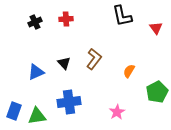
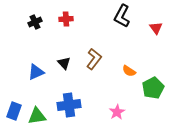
black L-shape: rotated 40 degrees clockwise
orange semicircle: rotated 88 degrees counterclockwise
green pentagon: moved 4 px left, 4 px up
blue cross: moved 3 px down
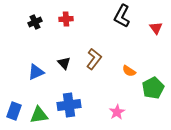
green triangle: moved 2 px right, 1 px up
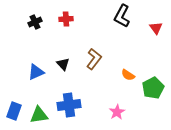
black triangle: moved 1 px left, 1 px down
orange semicircle: moved 1 px left, 4 px down
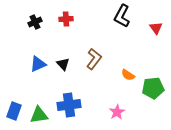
blue triangle: moved 2 px right, 8 px up
green pentagon: rotated 20 degrees clockwise
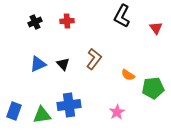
red cross: moved 1 px right, 2 px down
green triangle: moved 3 px right
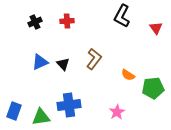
blue triangle: moved 2 px right, 2 px up
green triangle: moved 1 px left, 2 px down
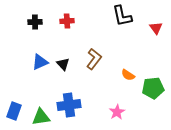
black L-shape: rotated 40 degrees counterclockwise
black cross: rotated 24 degrees clockwise
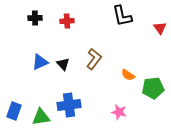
black cross: moved 4 px up
red triangle: moved 4 px right
pink star: moved 2 px right; rotated 28 degrees counterclockwise
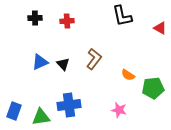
red triangle: rotated 24 degrees counterclockwise
pink star: moved 2 px up
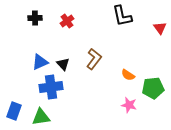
red cross: rotated 32 degrees counterclockwise
red triangle: rotated 24 degrees clockwise
blue cross: moved 18 px left, 18 px up
pink star: moved 10 px right, 5 px up
